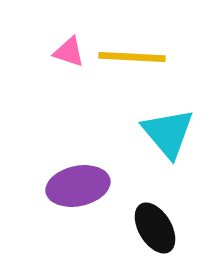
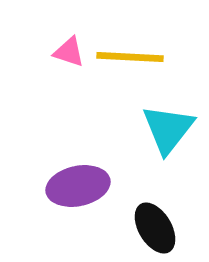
yellow line: moved 2 px left
cyan triangle: moved 4 px up; rotated 18 degrees clockwise
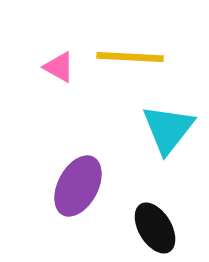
pink triangle: moved 10 px left, 15 px down; rotated 12 degrees clockwise
purple ellipse: rotated 50 degrees counterclockwise
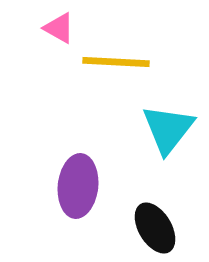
yellow line: moved 14 px left, 5 px down
pink triangle: moved 39 px up
purple ellipse: rotated 22 degrees counterclockwise
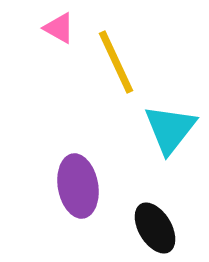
yellow line: rotated 62 degrees clockwise
cyan triangle: moved 2 px right
purple ellipse: rotated 16 degrees counterclockwise
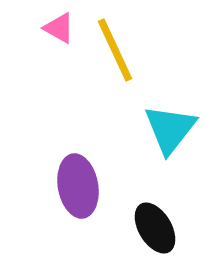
yellow line: moved 1 px left, 12 px up
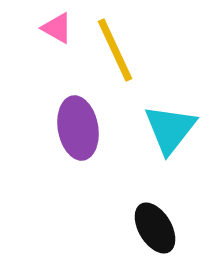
pink triangle: moved 2 px left
purple ellipse: moved 58 px up
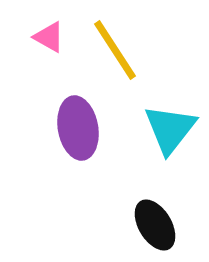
pink triangle: moved 8 px left, 9 px down
yellow line: rotated 8 degrees counterclockwise
black ellipse: moved 3 px up
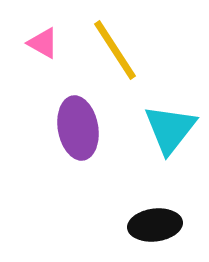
pink triangle: moved 6 px left, 6 px down
black ellipse: rotated 66 degrees counterclockwise
